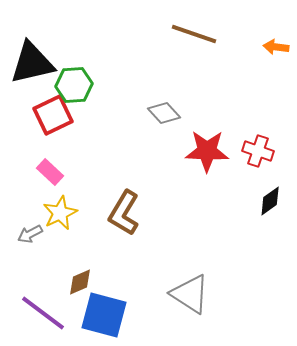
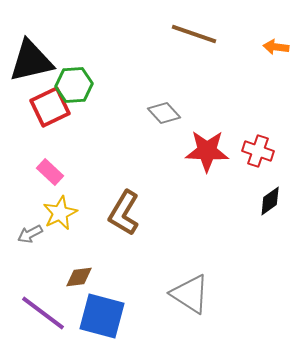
black triangle: moved 1 px left, 2 px up
red square: moved 3 px left, 8 px up
brown diamond: moved 1 px left, 5 px up; rotated 16 degrees clockwise
blue square: moved 2 px left, 1 px down
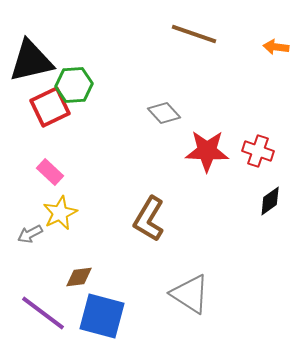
brown L-shape: moved 25 px right, 6 px down
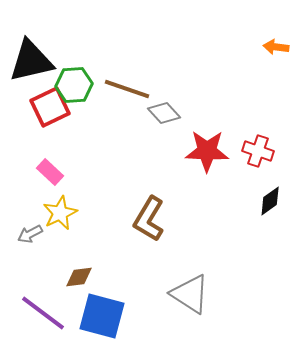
brown line: moved 67 px left, 55 px down
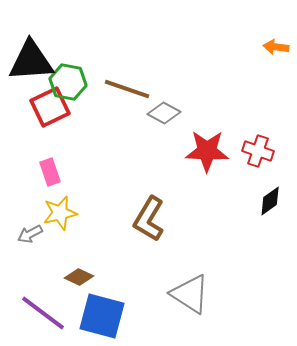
black triangle: rotated 9 degrees clockwise
green hexagon: moved 6 px left, 3 px up; rotated 15 degrees clockwise
gray diamond: rotated 20 degrees counterclockwise
pink rectangle: rotated 28 degrees clockwise
yellow star: rotated 12 degrees clockwise
brown diamond: rotated 32 degrees clockwise
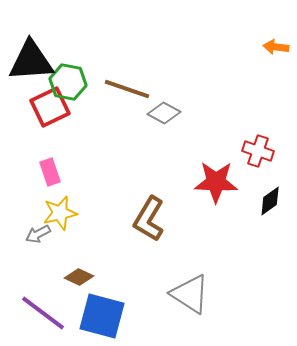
red star: moved 9 px right, 31 px down
gray arrow: moved 8 px right
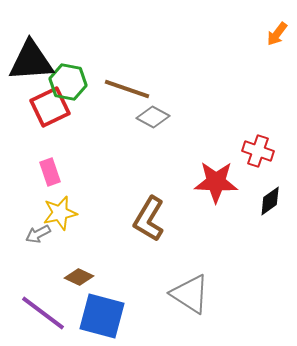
orange arrow: moved 1 px right, 13 px up; rotated 60 degrees counterclockwise
gray diamond: moved 11 px left, 4 px down
